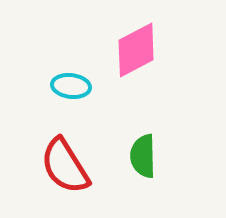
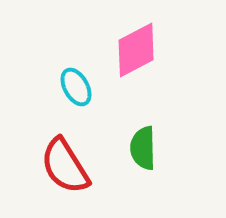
cyan ellipse: moved 5 px right, 1 px down; rotated 54 degrees clockwise
green semicircle: moved 8 px up
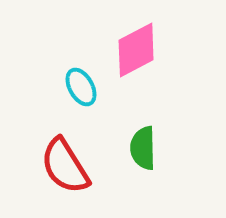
cyan ellipse: moved 5 px right
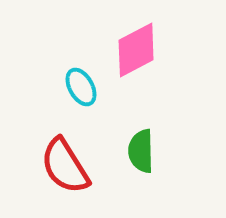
green semicircle: moved 2 px left, 3 px down
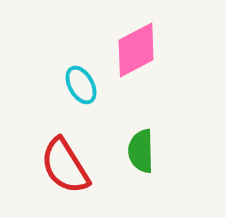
cyan ellipse: moved 2 px up
